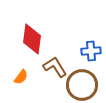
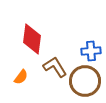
brown circle: moved 3 px right, 4 px up
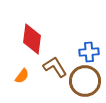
blue cross: moved 2 px left, 1 px down
orange semicircle: moved 1 px right, 1 px up
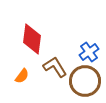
blue cross: rotated 30 degrees counterclockwise
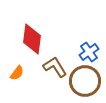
orange semicircle: moved 5 px left, 3 px up
